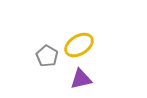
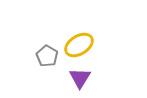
purple triangle: moved 1 px left, 1 px up; rotated 45 degrees counterclockwise
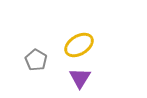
gray pentagon: moved 11 px left, 4 px down
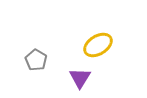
yellow ellipse: moved 19 px right
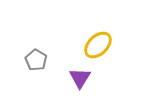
yellow ellipse: rotated 12 degrees counterclockwise
